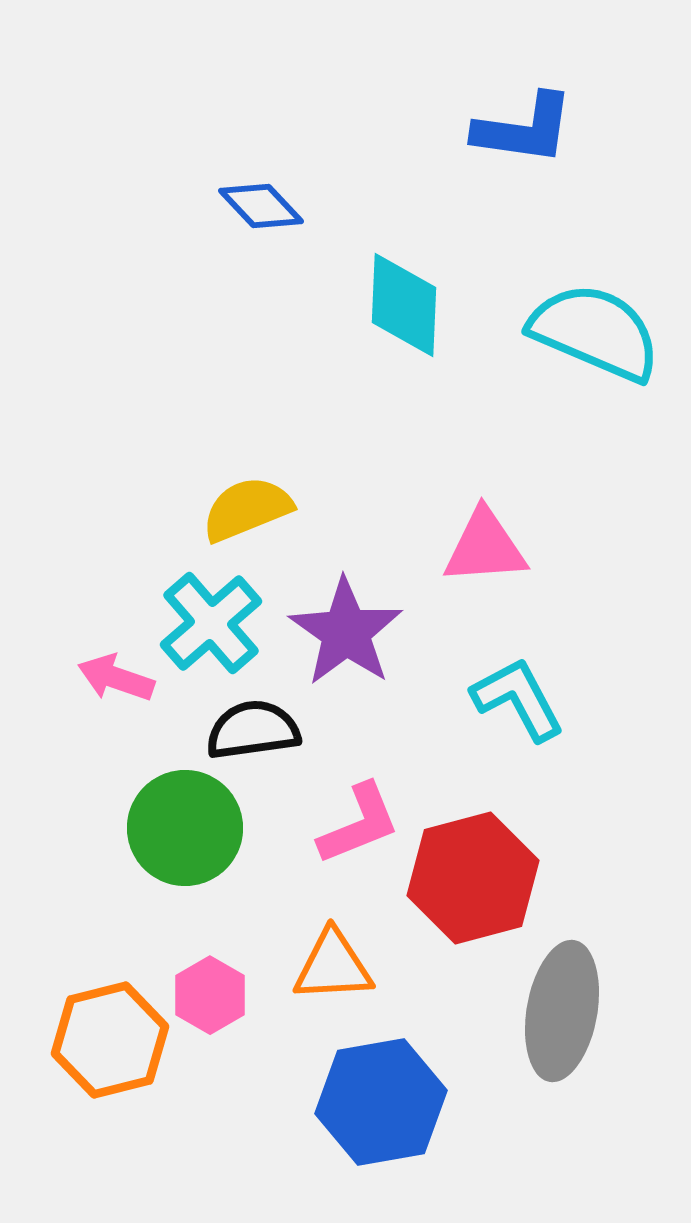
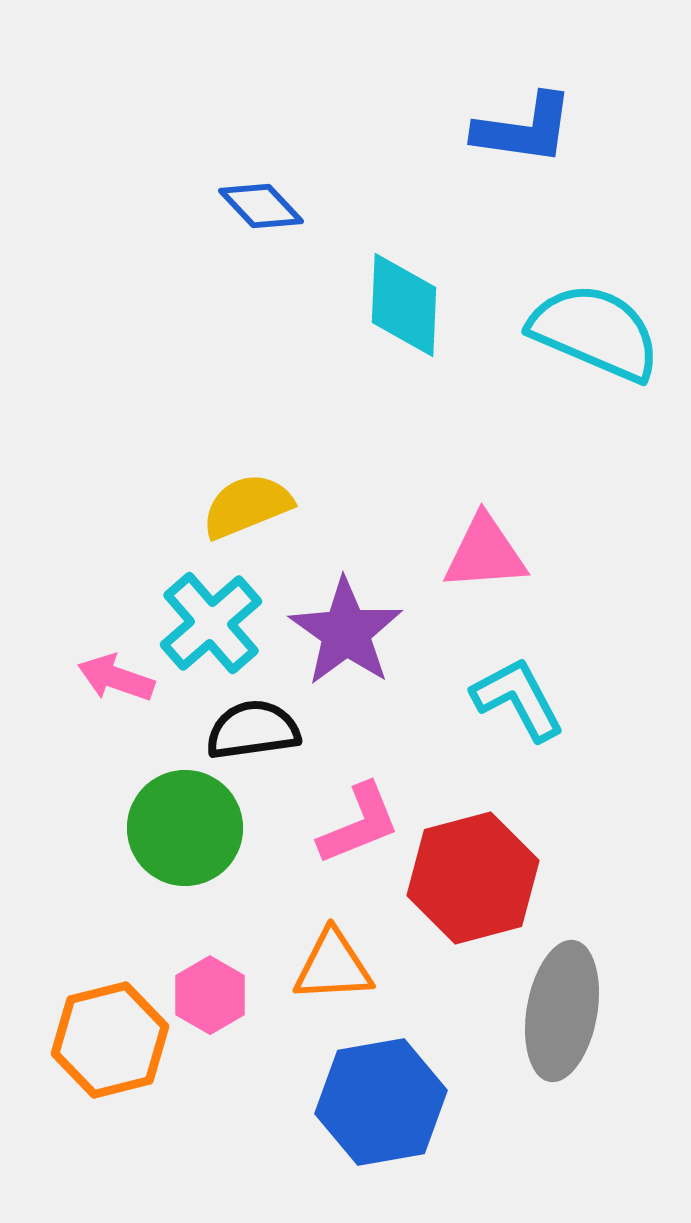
yellow semicircle: moved 3 px up
pink triangle: moved 6 px down
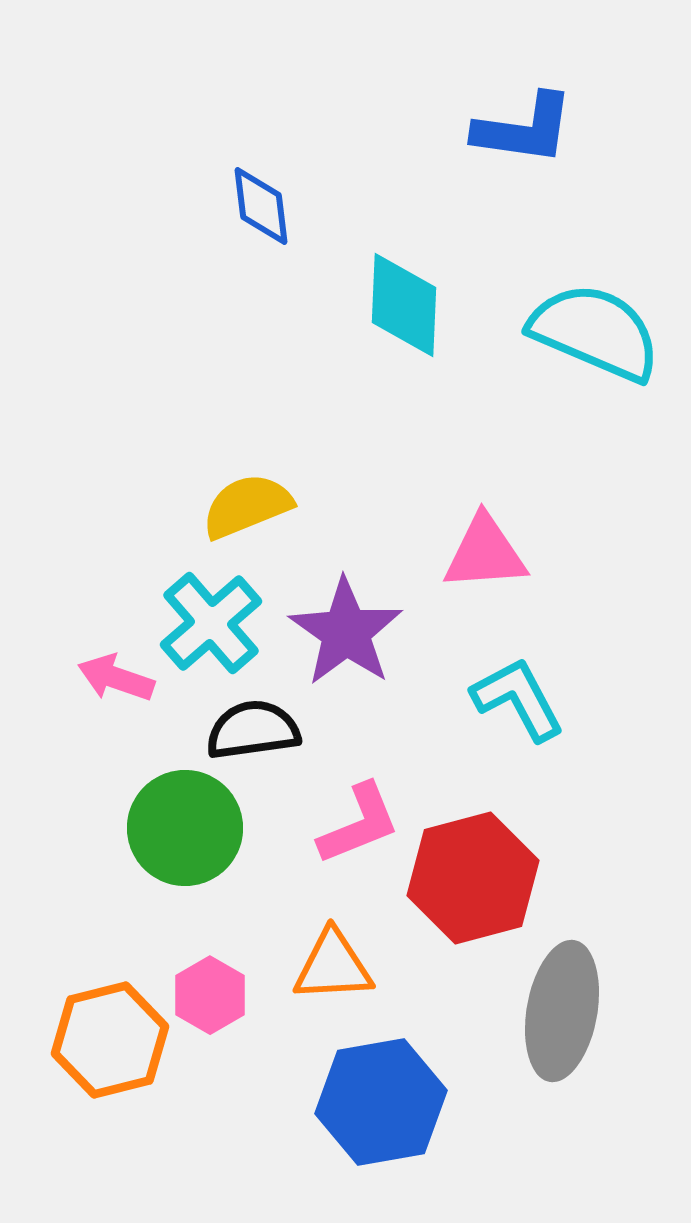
blue diamond: rotated 36 degrees clockwise
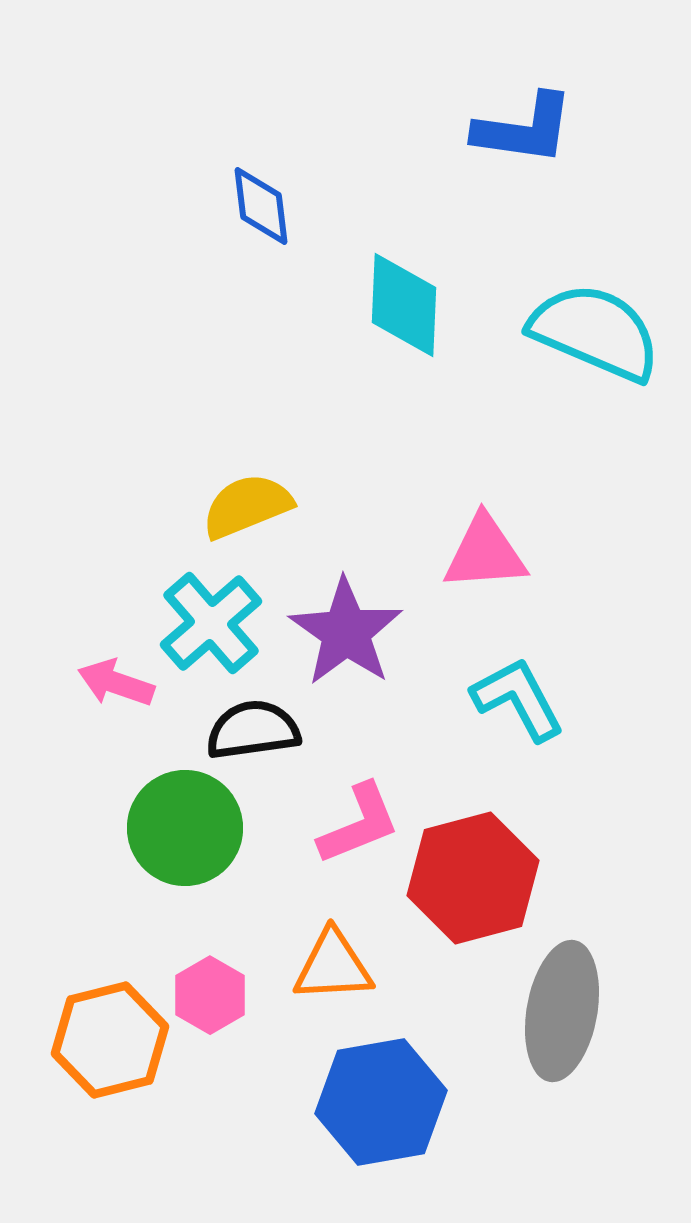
pink arrow: moved 5 px down
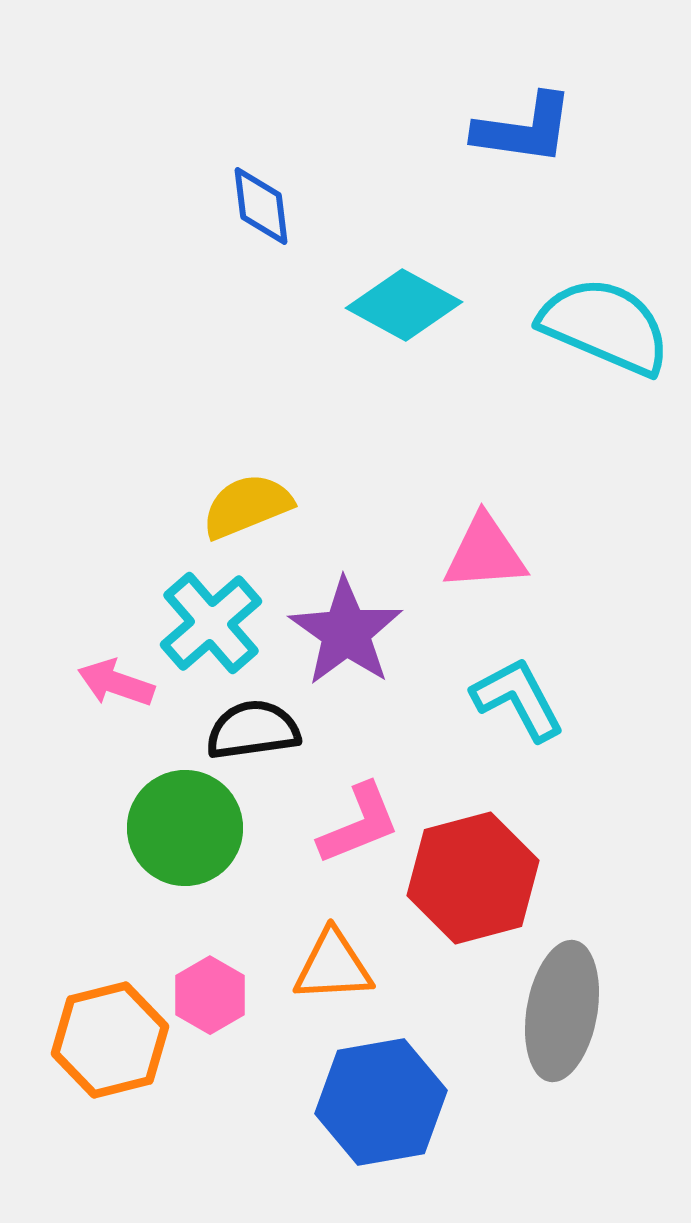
cyan diamond: rotated 64 degrees counterclockwise
cyan semicircle: moved 10 px right, 6 px up
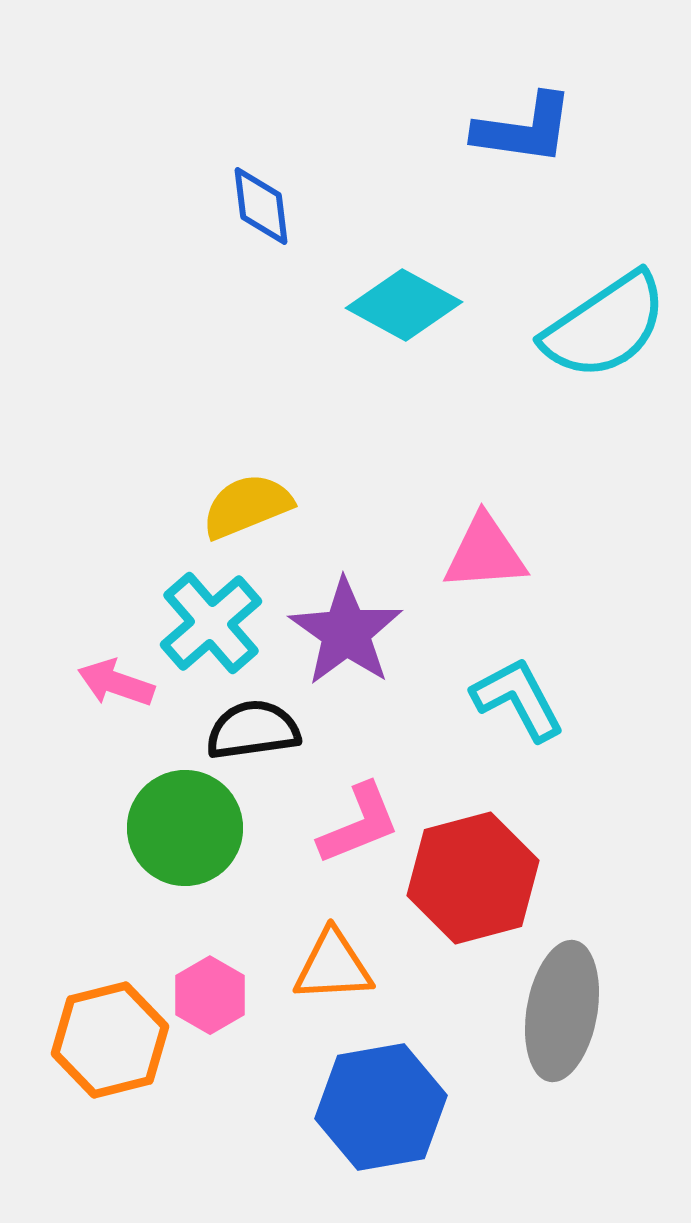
cyan semicircle: rotated 123 degrees clockwise
blue hexagon: moved 5 px down
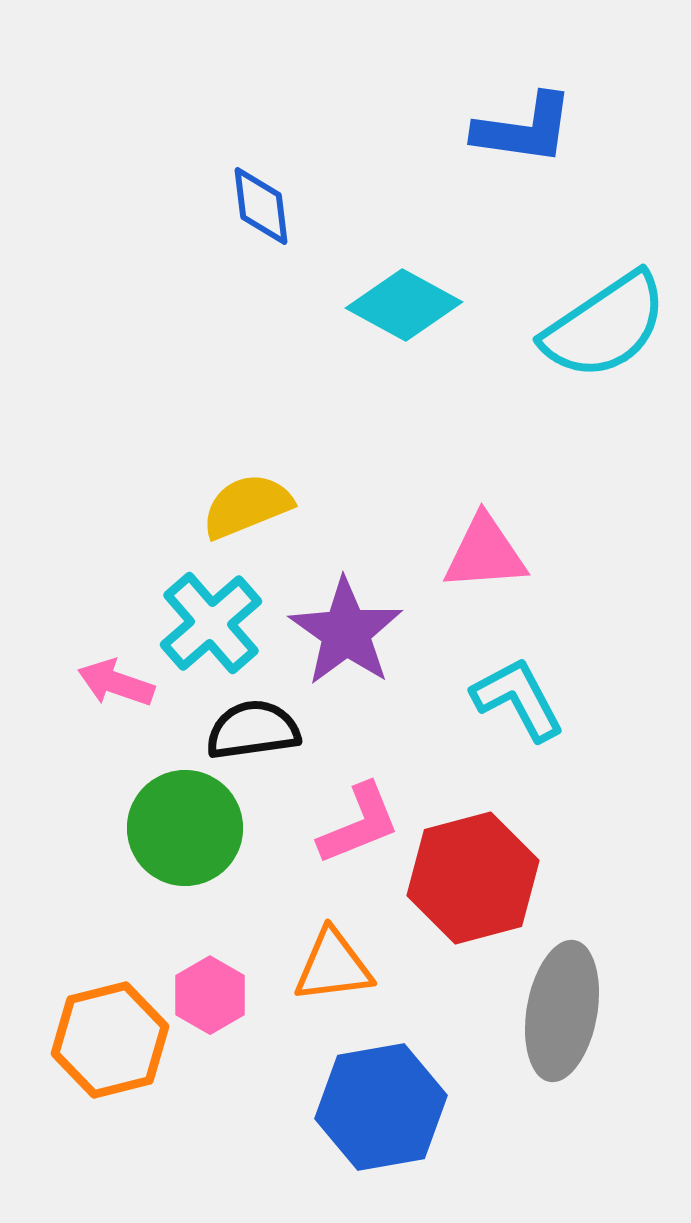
orange triangle: rotated 4 degrees counterclockwise
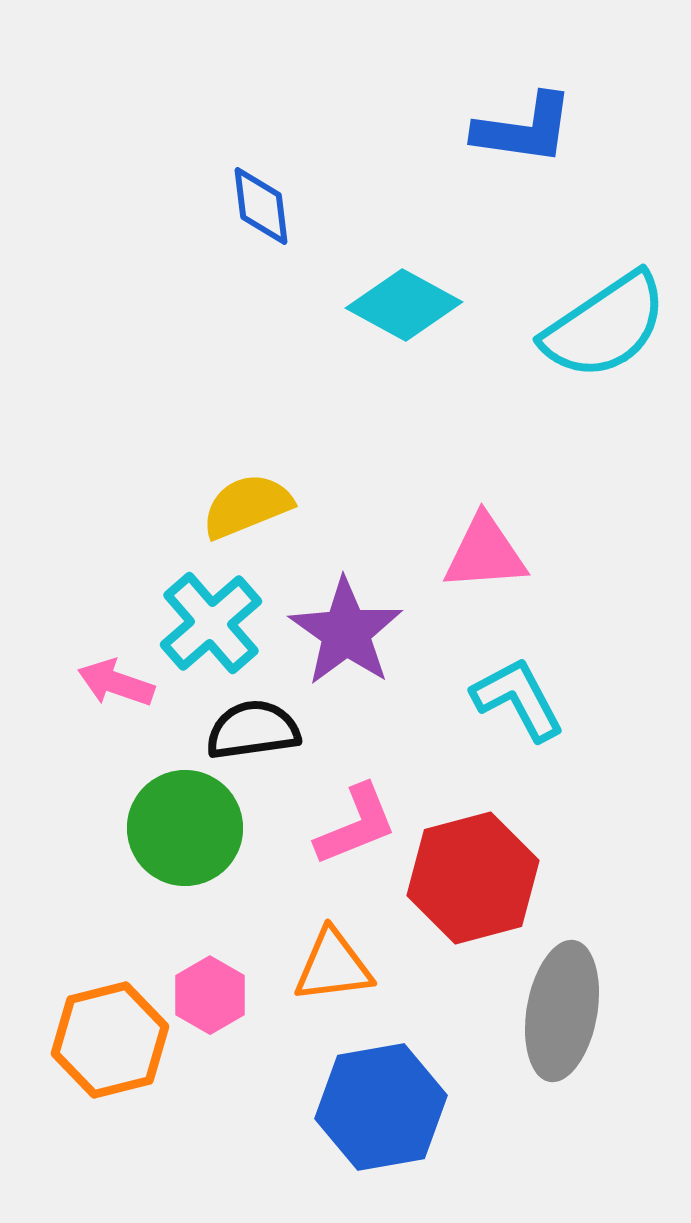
pink L-shape: moved 3 px left, 1 px down
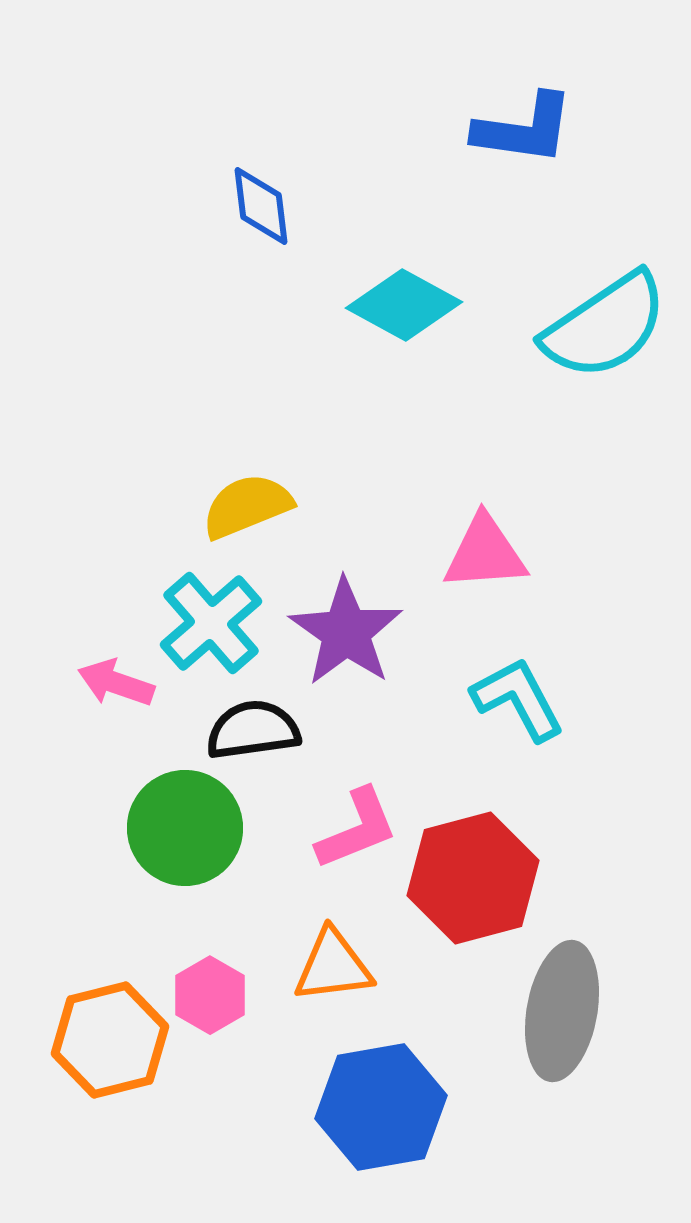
pink L-shape: moved 1 px right, 4 px down
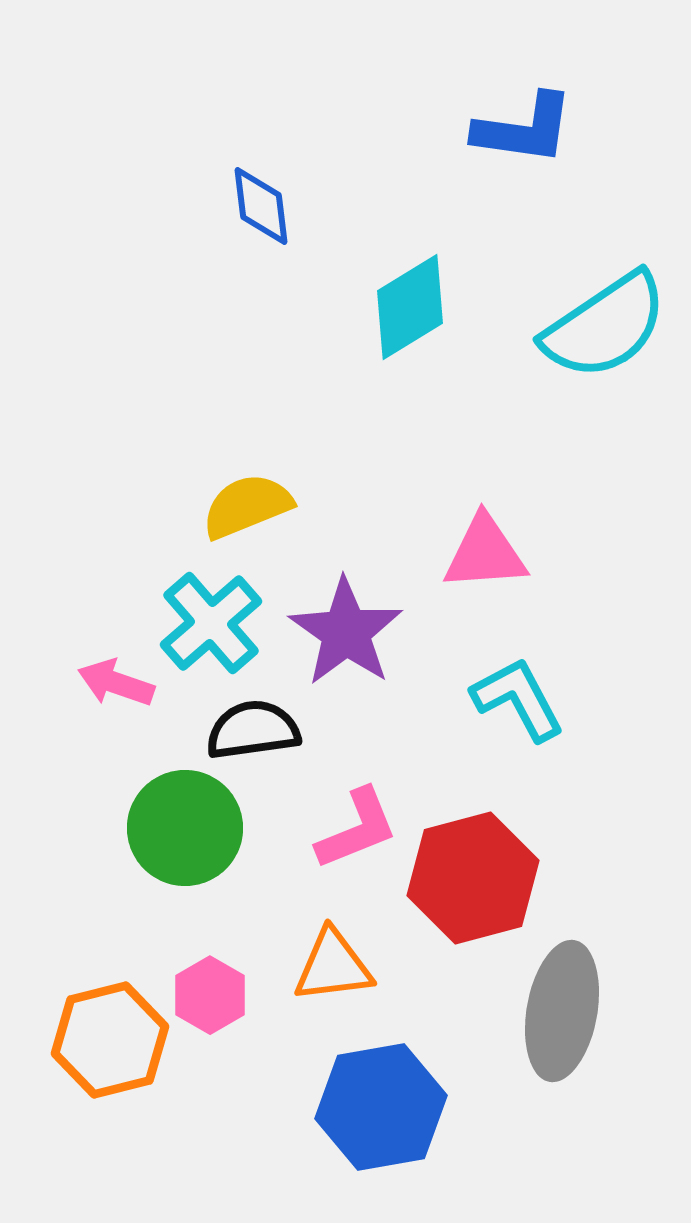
cyan diamond: moved 6 px right, 2 px down; rotated 60 degrees counterclockwise
